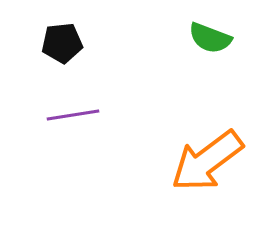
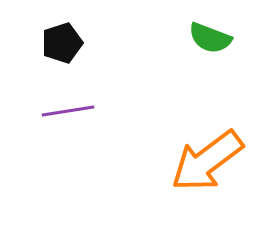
black pentagon: rotated 12 degrees counterclockwise
purple line: moved 5 px left, 4 px up
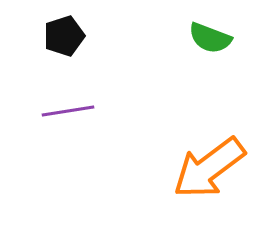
black pentagon: moved 2 px right, 7 px up
orange arrow: moved 2 px right, 7 px down
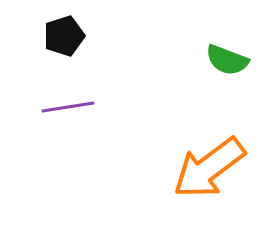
green semicircle: moved 17 px right, 22 px down
purple line: moved 4 px up
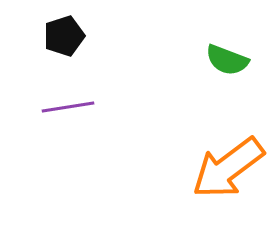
orange arrow: moved 19 px right
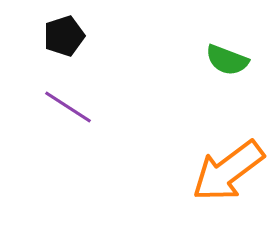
purple line: rotated 42 degrees clockwise
orange arrow: moved 3 px down
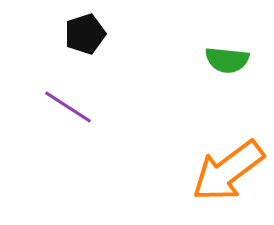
black pentagon: moved 21 px right, 2 px up
green semicircle: rotated 15 degrees counterclockwise
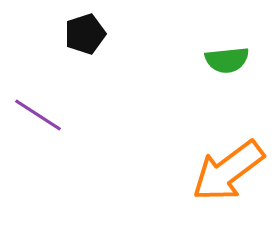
green semicircle: rotated 12 degrees counterclockwise
purple line: moved 30 px left, 8 px down
